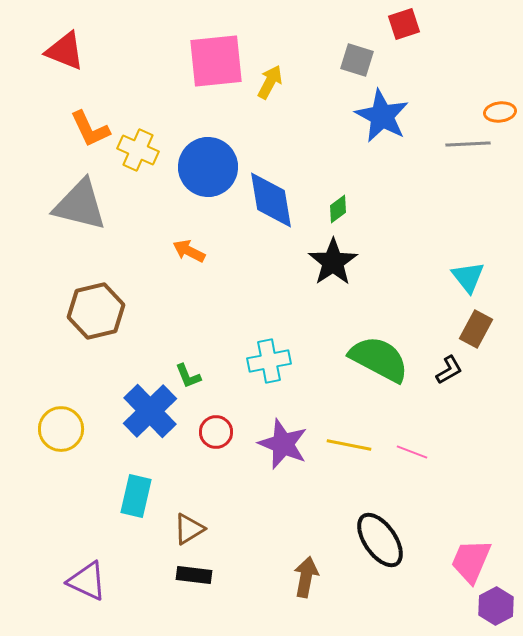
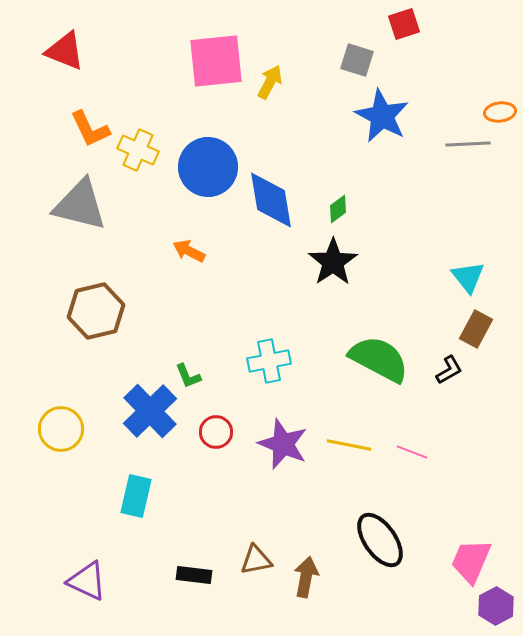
brown triangle: moved 67 px right, 31 px down; rotated 20 degrees clockwise
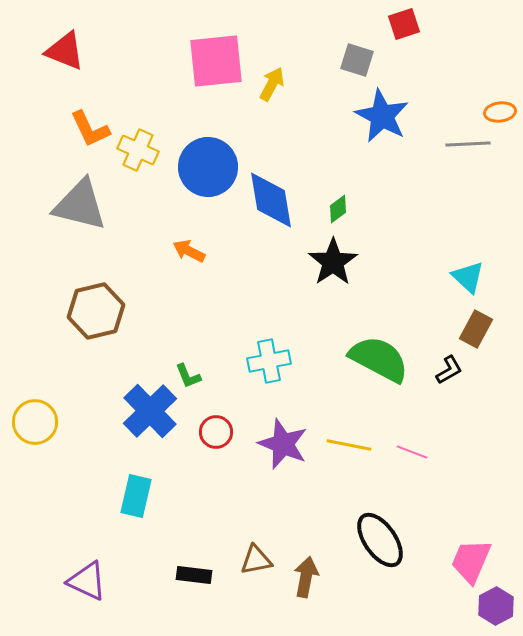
yellow arrow: moved 2 px right, 2 px down
cyan triangle: rotated 9 degrees counterclockwise
yellow circle: moved 26 px left, 7 px up
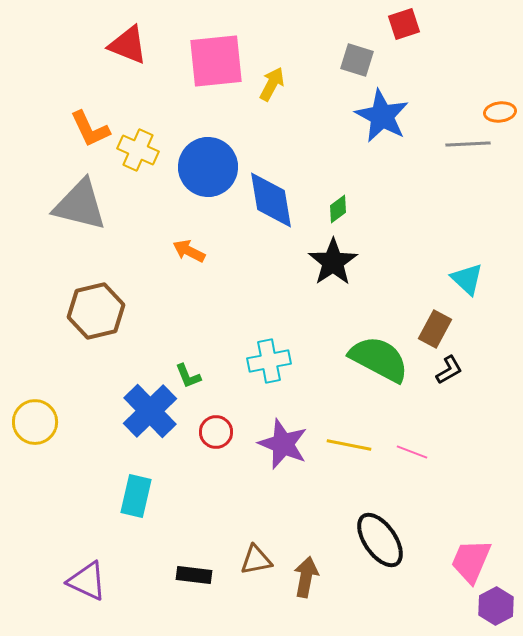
red triangle: moved 63 px right, 6 px up
cyan triangle: moved 1 px left, 2 px down
brown rectangle: moved 41 px left
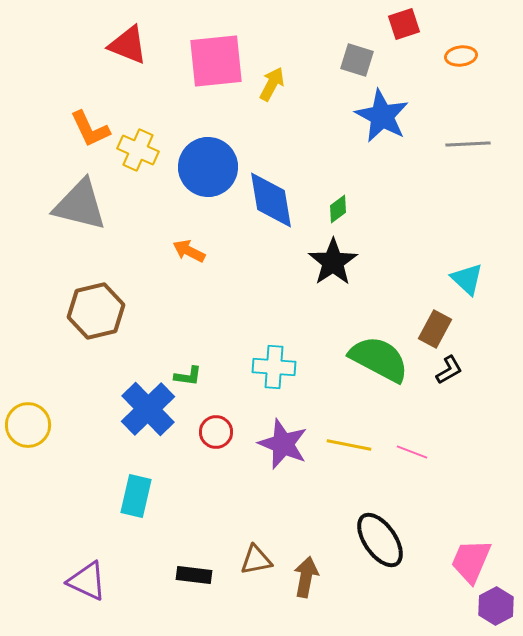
orange ellipse: moved 39 px left, 56 px up
cyan cross: moved 5 px right, 6 px down; rotated 15 degrees clockwise
green L-shape: rotated 60 degrees counterclockwise
blue cross: moved 2 px left, 2 px up
yellow circle: moved 7 px left, 3 px down
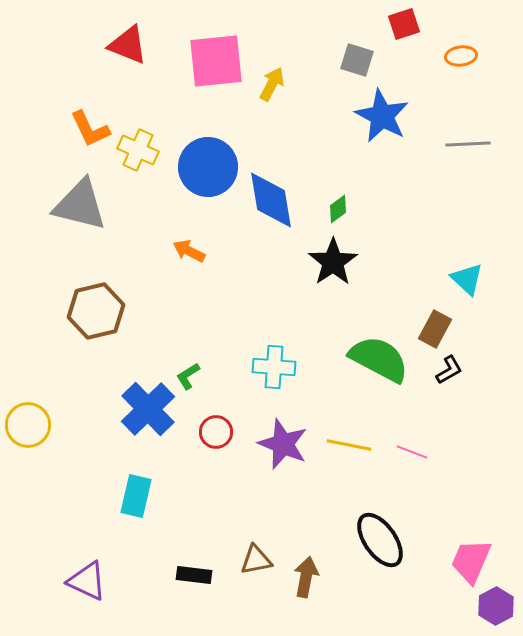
green L-shape: rotated 140 degrees clockwise
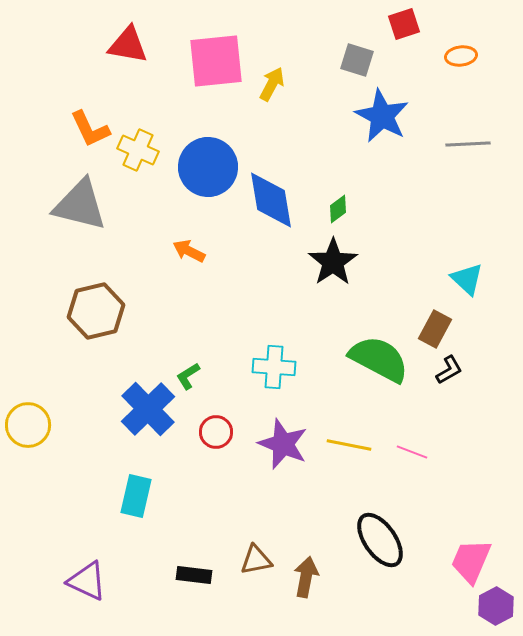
red triangle: rotated 12 degrees counterclockwise
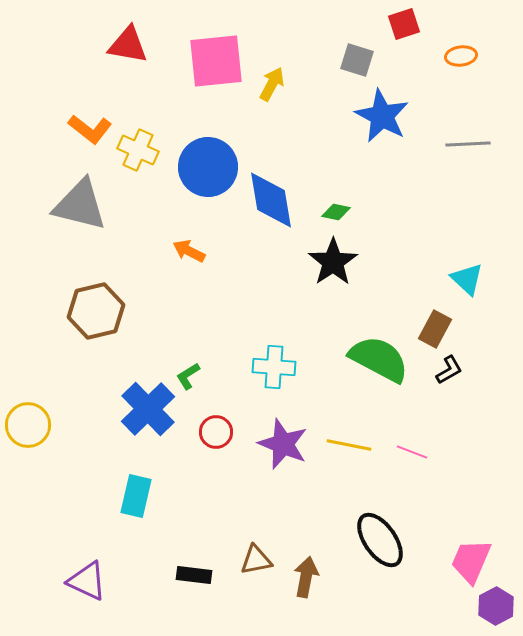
orange L-shape: rotated 27 degrees counterclockwise
green diamond: moved 2 px left, 3 px down; rotated 48 degrees clockwise
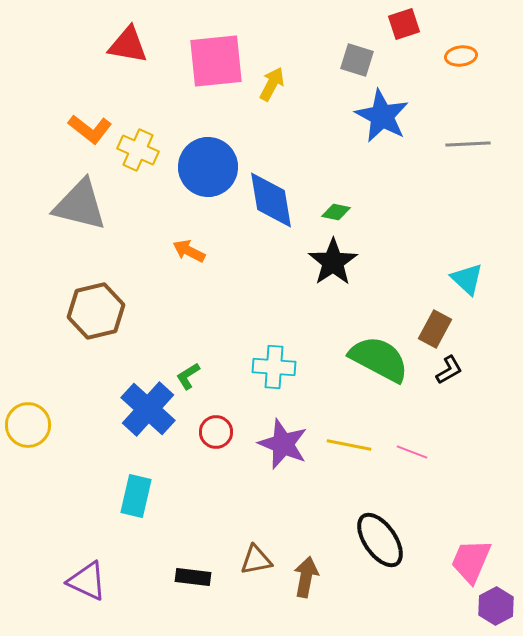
blue cross: rotated 4 degrees counterclockwise
black rectangle: moved 1 px left, 2 px down
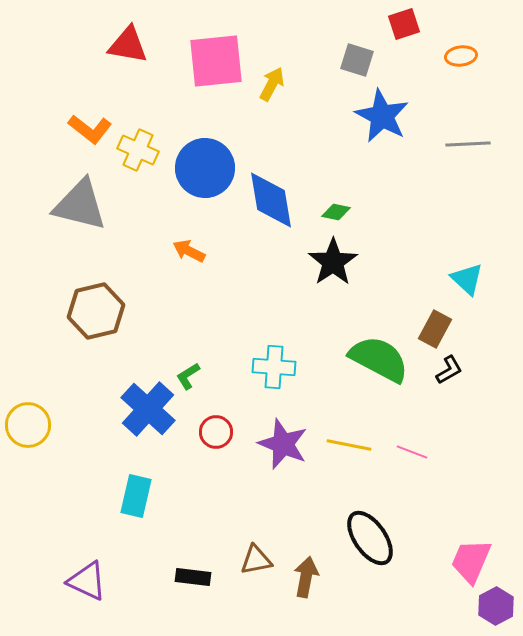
blue circle: moved 3 px left, 1 px down
black ellipse: moved 10 px left, 2 px up
